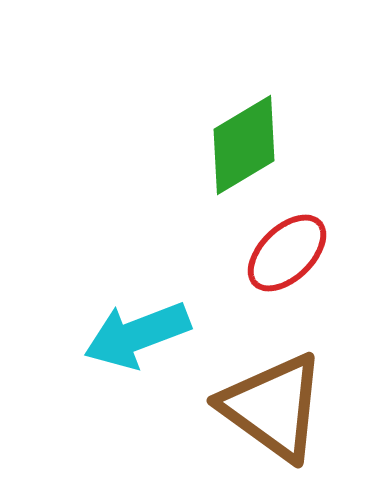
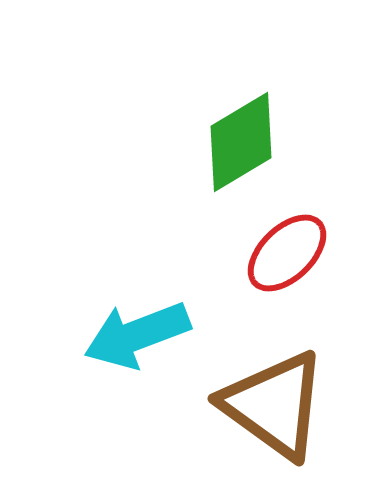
green diamond: moved 3 px left, 3 px up
brown triangle: moved 1 px right, 2 px up
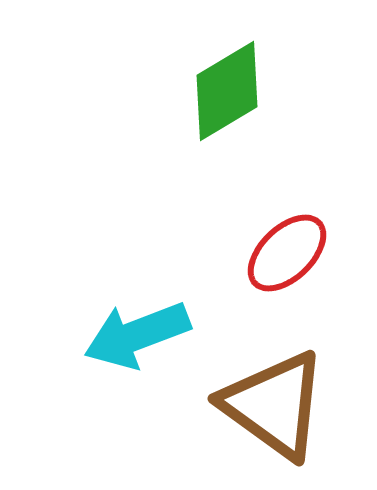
green diamond: moved 14 px left, 51 px up
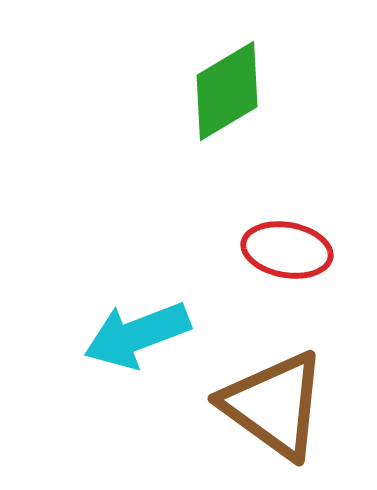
red ellipse: moved 3 px up; rotated 54 degrees clockwise
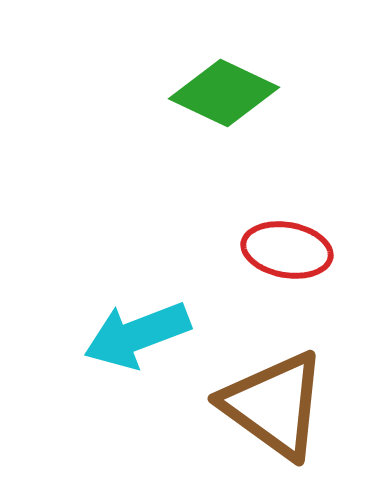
green diamond: moved 3 px left, 2 px down; rotated 56 degrees clockwise
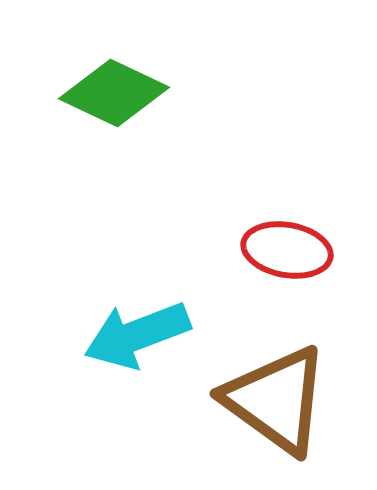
green diamond: moved 110 px left
brown triangle: moved 2 px right, 5 px up
